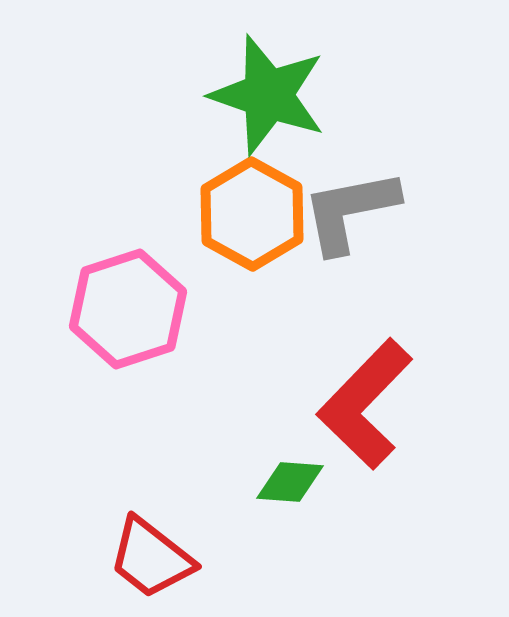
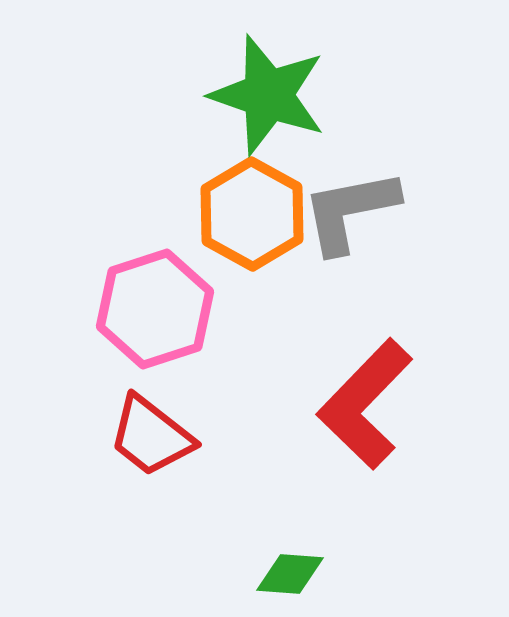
pink hexagon: moved 27 px right
green diamond: moved 92 px down
red trapezoid: moved 122 px up
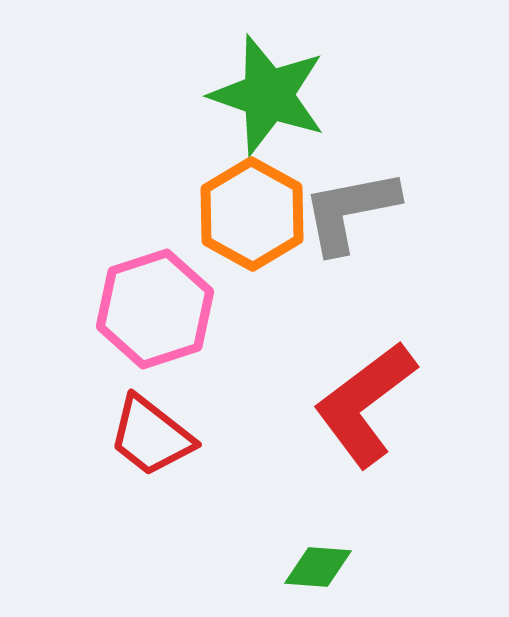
red L-shape: rotated 9 degrees clockwise
green diamond: moved 28 px right, 7 px up
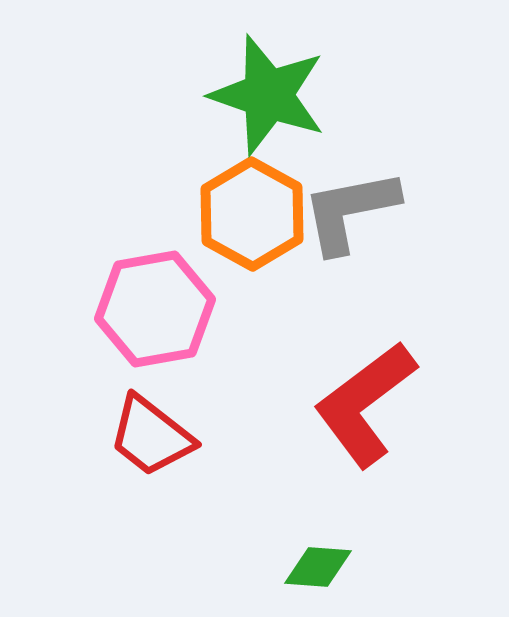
pink hexagon: rotated 8 degrees clockwise
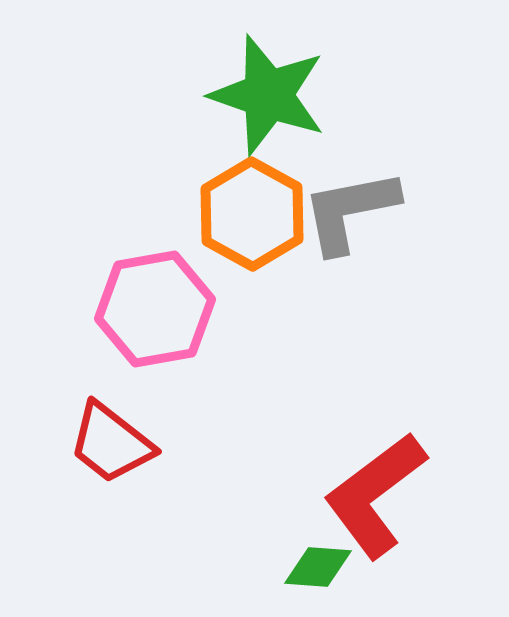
red L-shape: moved 10 px right, 91 px down
red trapezoid: moved 40 px left, 7 px down
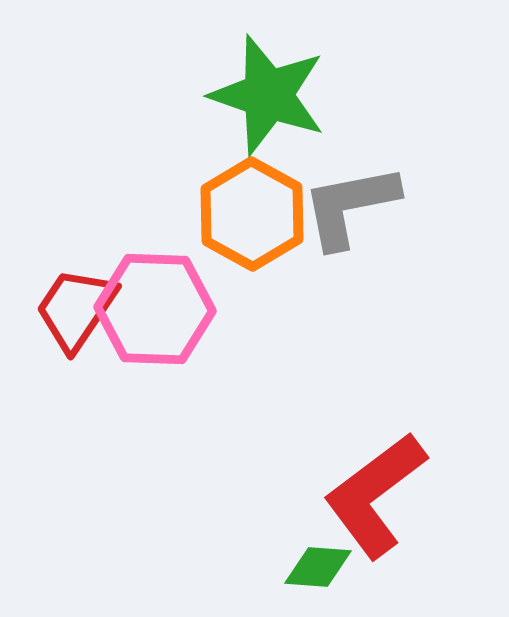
gray L-shape: moved 5 px up
pink hexagon: rotated 12 degrees clockwise
red trapezoid: moved 35 px left, 134 px up; rotated 86 degrees clockwise
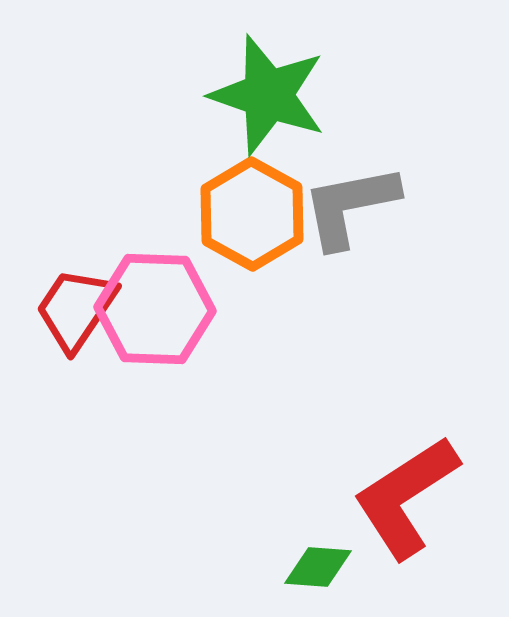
red L-shape: moved 31 px right, 2 px down; rotated 4 degrees clockwise
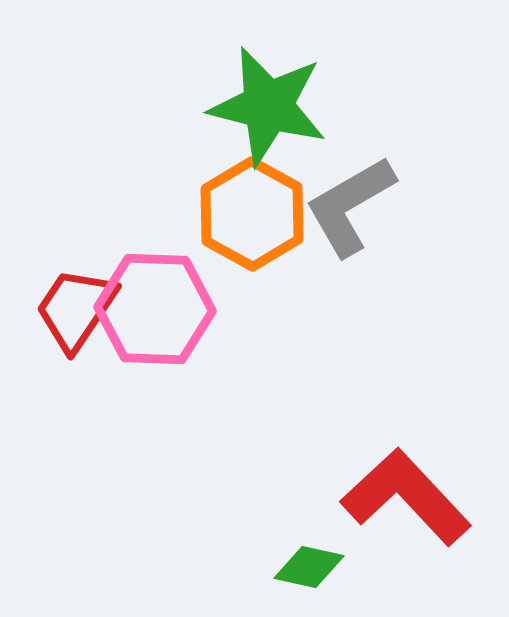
green star: moved 11 px down; rotated 5 degrees counterclockwise
gray L-shape: rotated 19 degrees counterclockwise
red L-shape: rotated 80 degrees clockwise
green diamond: moved 9 px left; rotated 8 degrees clockwise
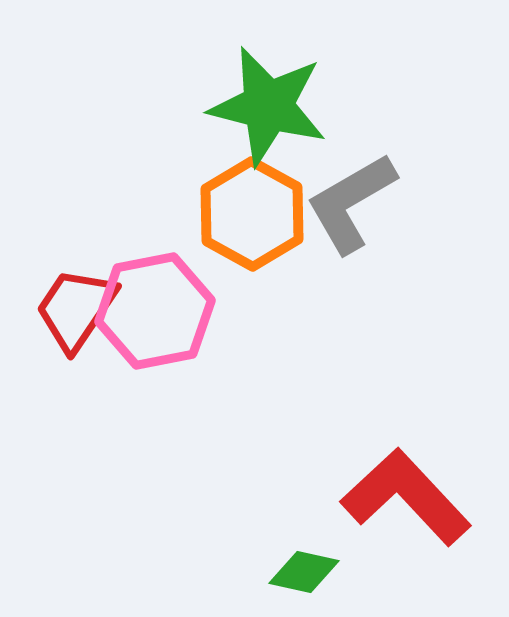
gray L-shape: moved 1 px right, 3 px up
pink hexagon: moved 2 px down; rotated 13 degrees counterclockwise
green diamond: moved 5 px left, 5 px down
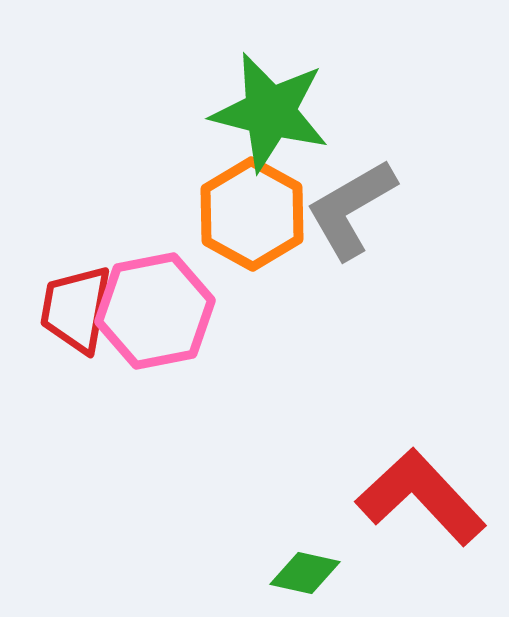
green star: moved 2 px right, 6 px down
gray L-shape: moved 6 px down
red trapezoid: rotated 24 degrees counterclockwise
red L-shape: moved 15 px right
green diamond: moved 1 px right, 1 px down
